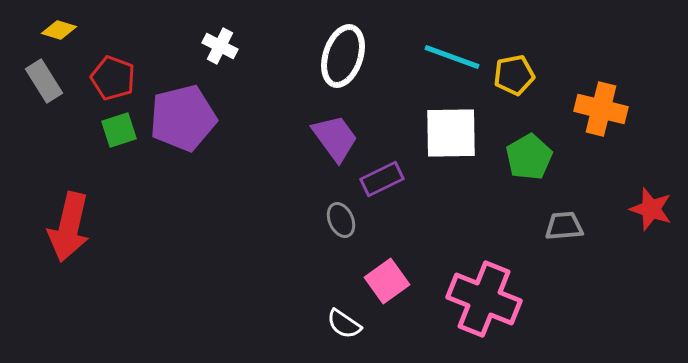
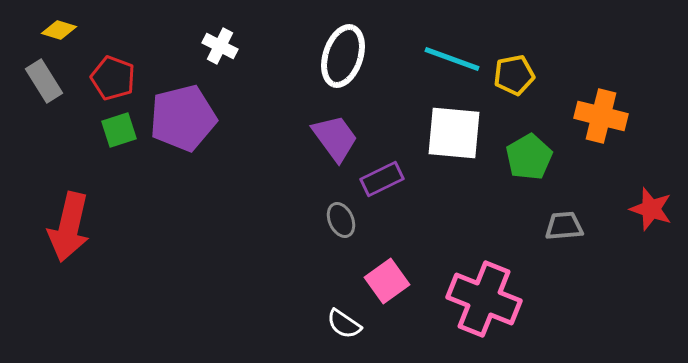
cyan line: moved 2 px down
orange cross: moved 7 px down
white square: moved 3 px right; rotated 6 degrees clockwise
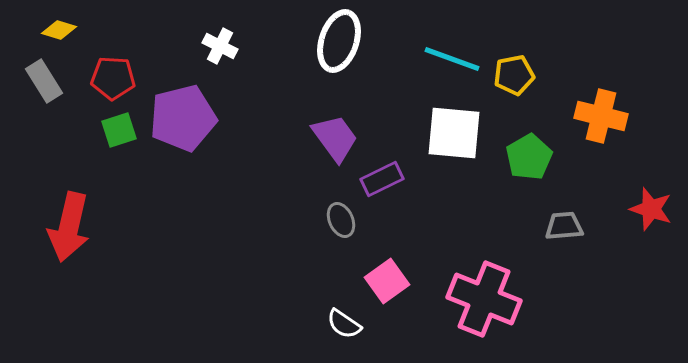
white ellipse: moved 4 px left, 15 px up
red pentagon: rotated 18 degrees counterclockwise
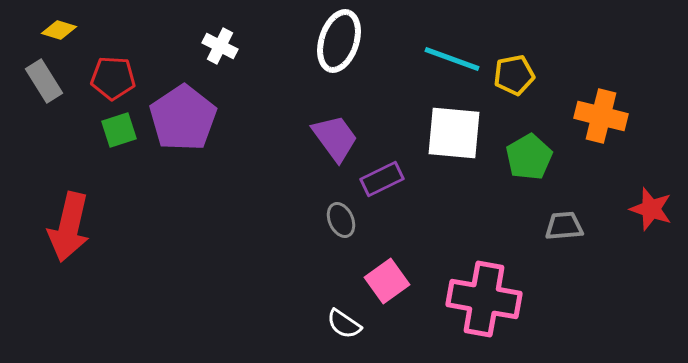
purple pentagon: rotated 20 degrees counterclockwise
pink cross: rotated 12 degrees counterclockwise
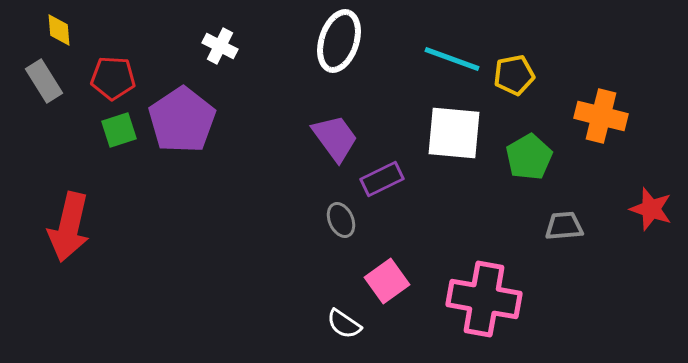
yellow diamond: rotated 68 degrees clockwise
purple pentagon: moved 1 px left, 2 px down
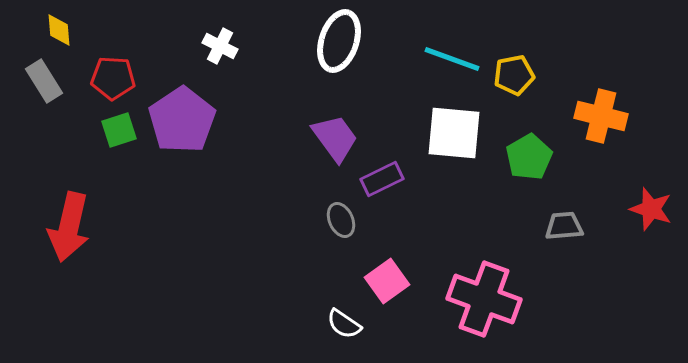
pink cross: rotated 10 degrees clockwise
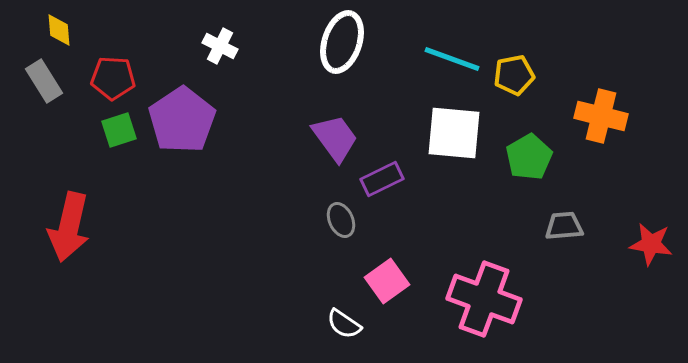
white ellipse: moved 3 px right, 1 px down
red star: moved 35 px down; rotated 9 degrees counterclockwise
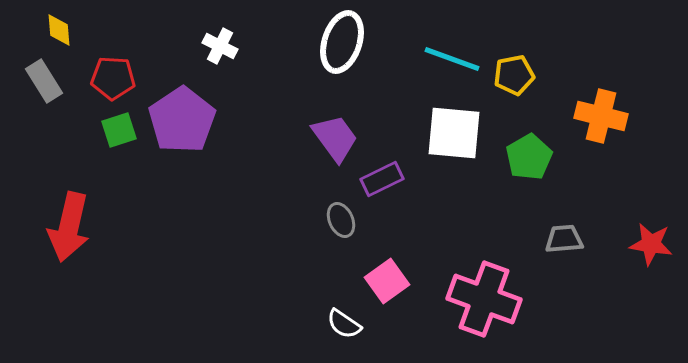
gray trapezoid: moved 13 px down
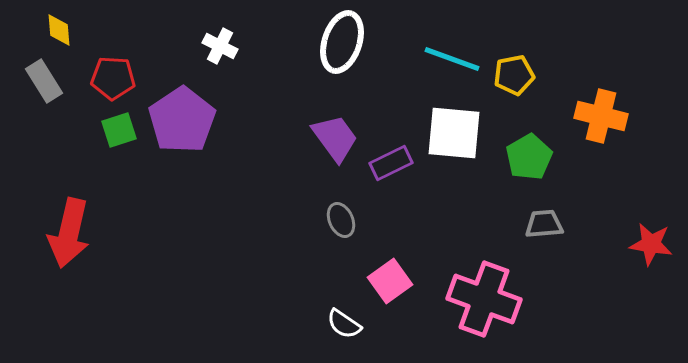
purple rectangle: moved 9 px right, 16 px up
red arrow: moved 6 px down
gray trapezoid: moved 20 px left, 15 px up
pink square: moved 3 px right
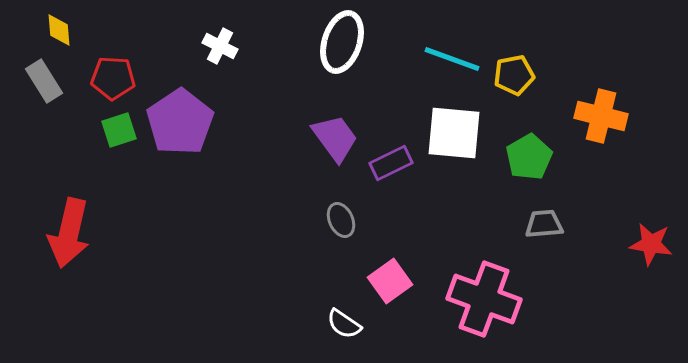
purple pentagon: moved 2 px left, 2 px down
